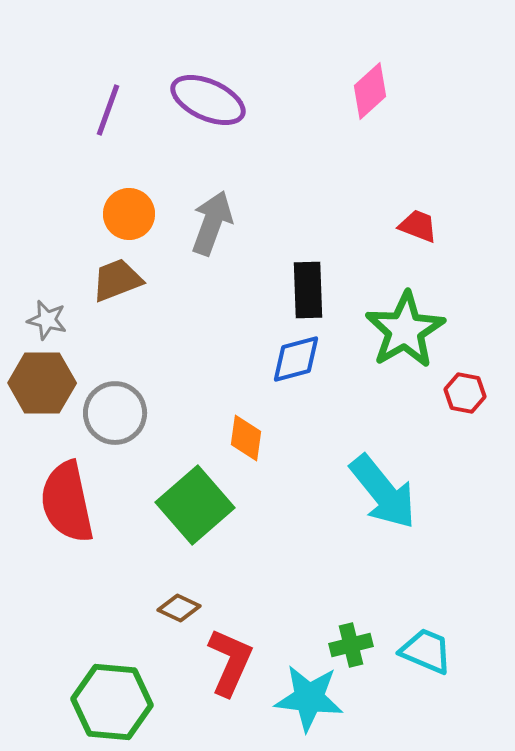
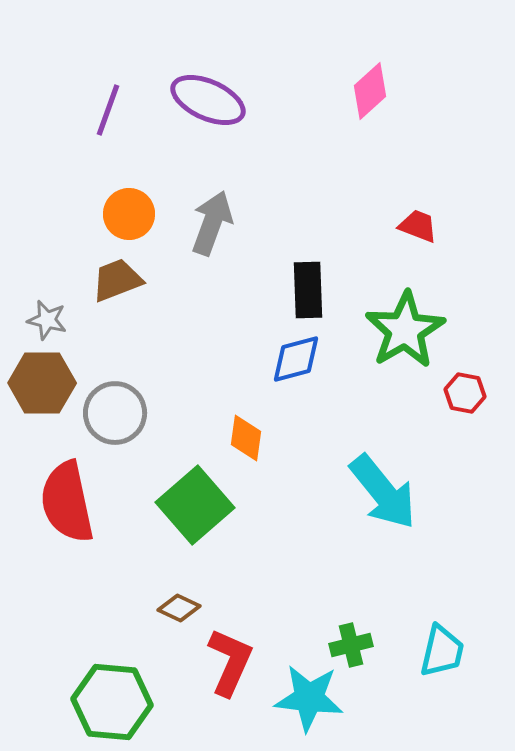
cyan trapezoid: moved 16 px right; rotated 80 degrees clockwise
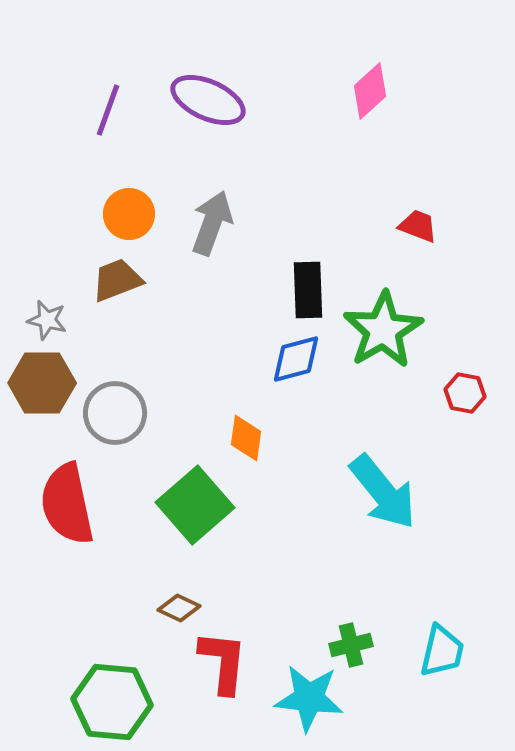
green star: moved 22 px left
red semicircle: moved 2 px down
red L-shape: moved 7 px left; rotated 18 degrees counterclockwise
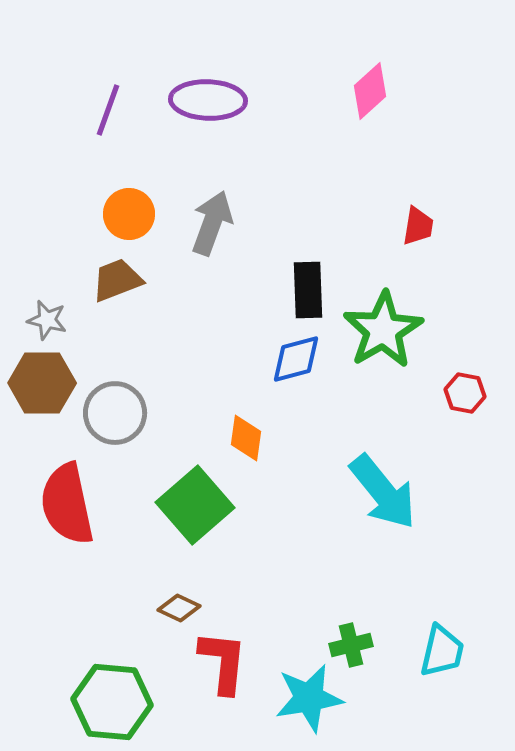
purple ellipse: rotated 22 degrees counterclockwise
red trapezoid: rotated 78 degrees clockwise
cyan star: rotated 16 degrees counterclockwise
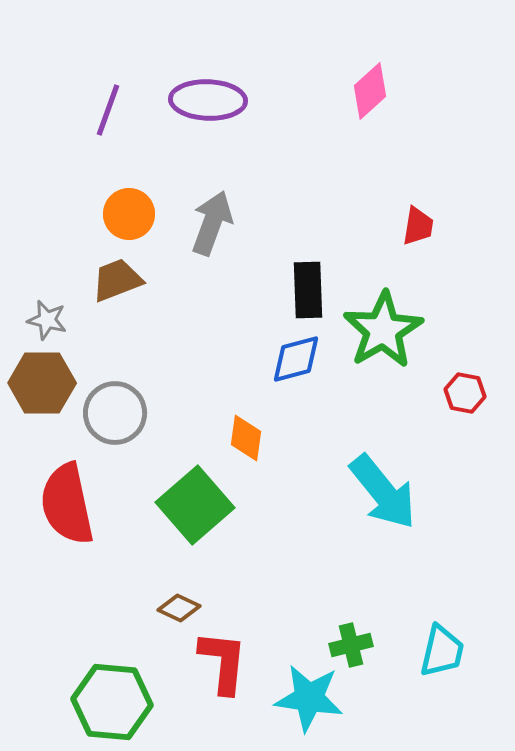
cyan star: rotated 18 degrees clockwise
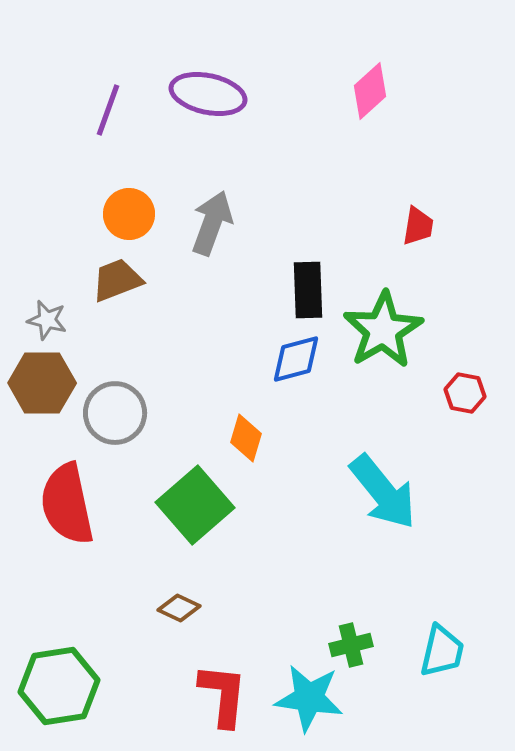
purple ellipse: moved 6 px up; rotated 10 degrees clockwise
orange diamond: rotated 9 degrees clockwise
red L-shape: moved 33 px down
green hexagon: moved 53 px left, 16 px up; rotated 14 degrees counterclockwise
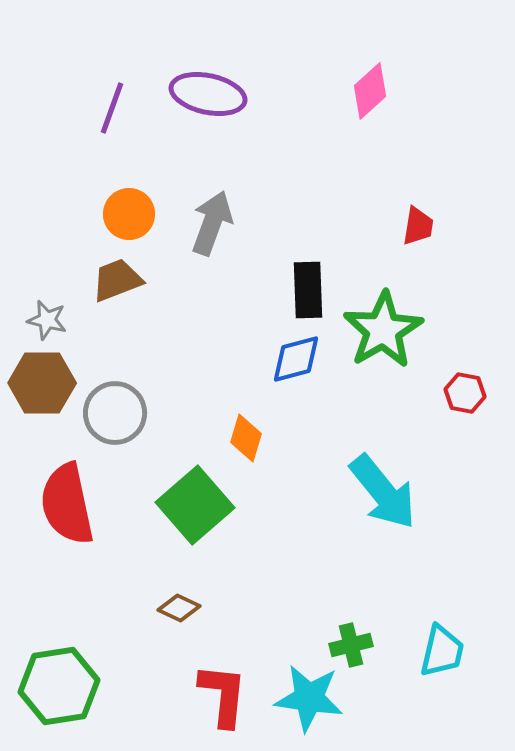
purple line: moved 4 px right, 2 px up
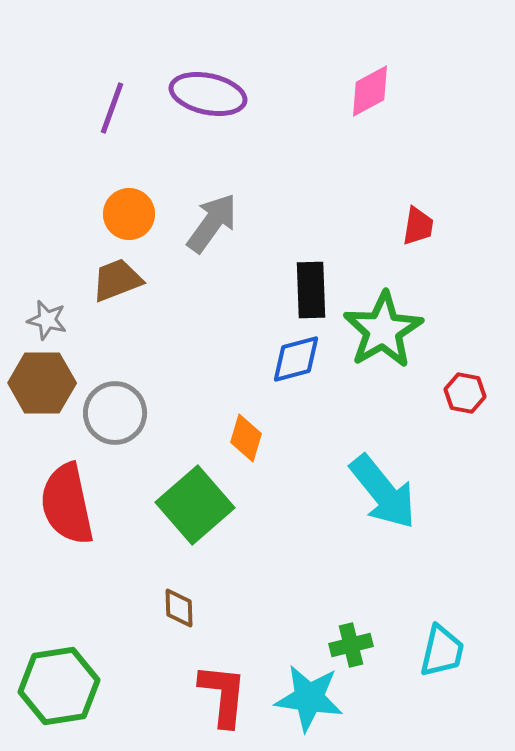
pink diamond: rotated 14 degrees clockwise
gray arrow: rotated 16 degrees clockwise
black rectangle: moved 3 px right
brown diamond: rotated 63 degrees clockwise
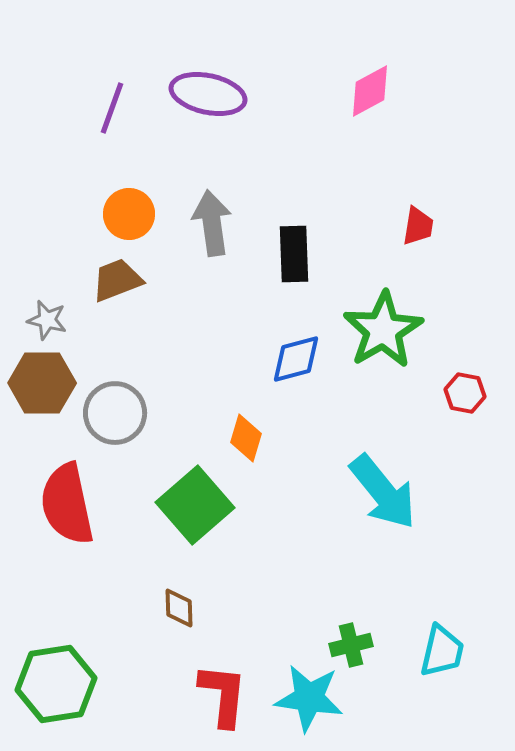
gray arrow: rotated 44 degrees counterclockwise
black rectangle: moved 17 px left, 36 px up
green hexagon: moved 3 px left, 2 px up
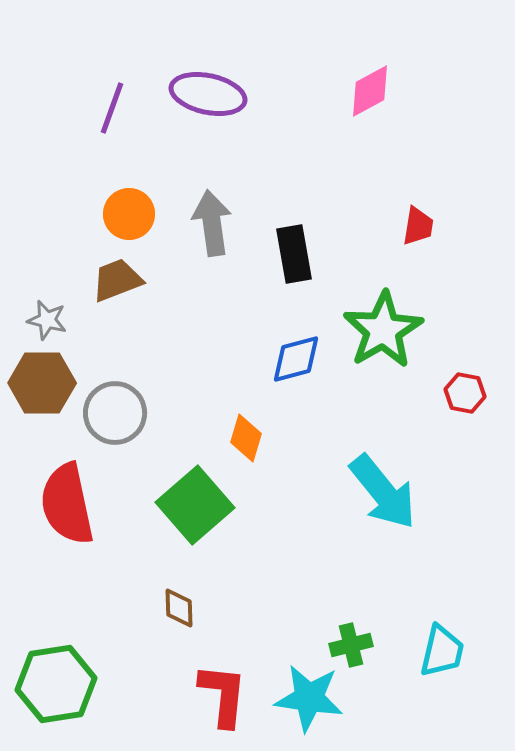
black rectangle: rotated 8 degrees counterclockwise
